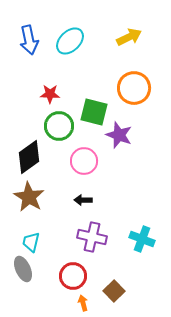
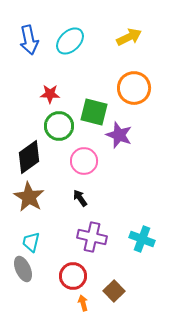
black arrow: moved 3 px left, 2 px up; rotated 54 degrees clockwise
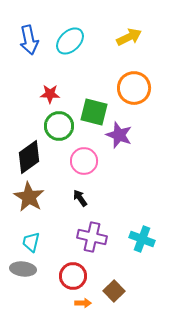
gray ellipse: rotated 60 degrees counterclockwise
orange arrow: rotated 105 degrees clockwise
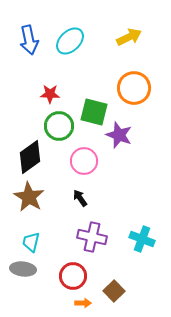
black diamond: moved 1 px right
